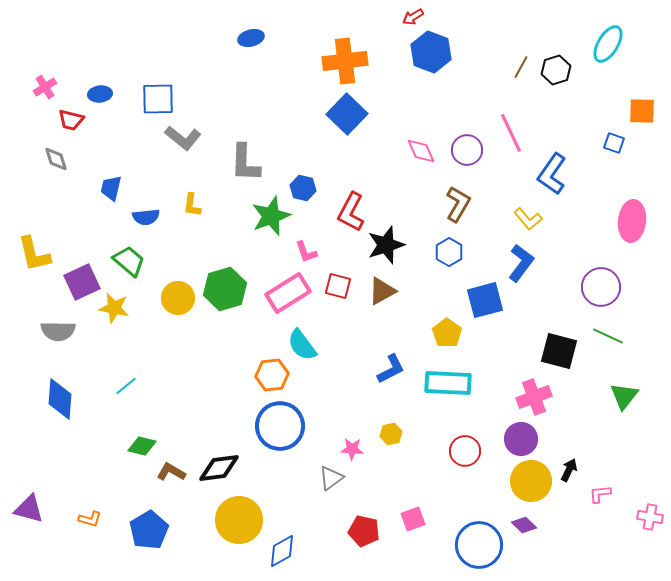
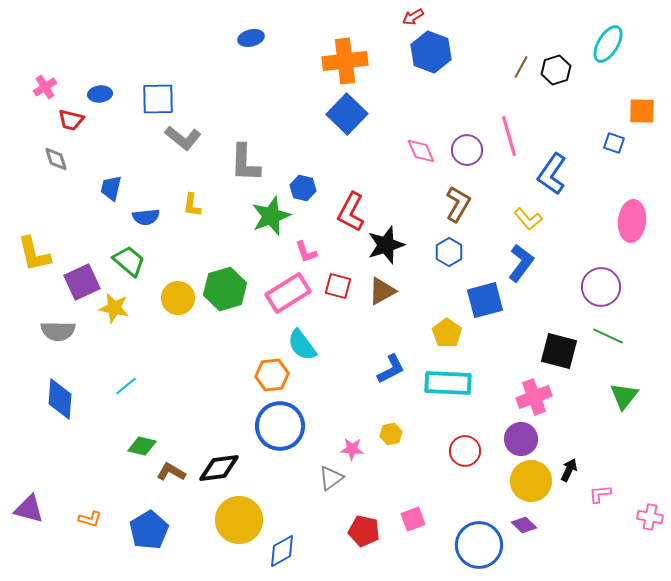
pink line at (511, 133): moved 2 px left, 3 px down; rotated 9 degrees clockwise
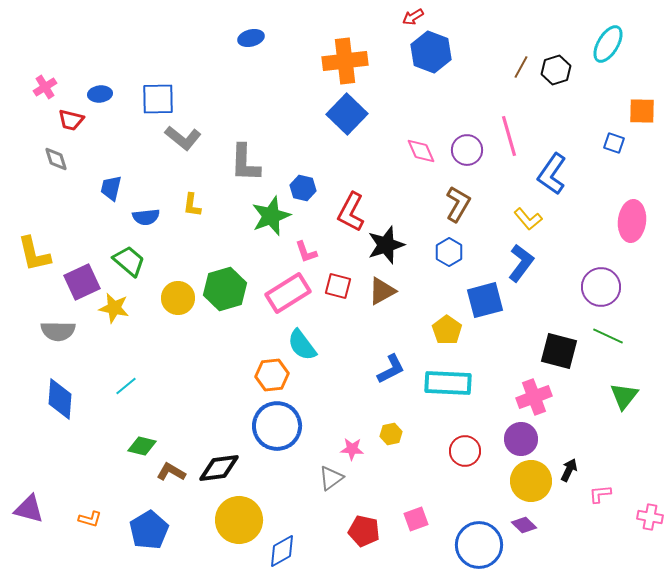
yellow pentagon at (447, 333): moved 3 px up
blue circle at (280, 426): moved 3 px left
pink square at (413, 519): moved 3 px right
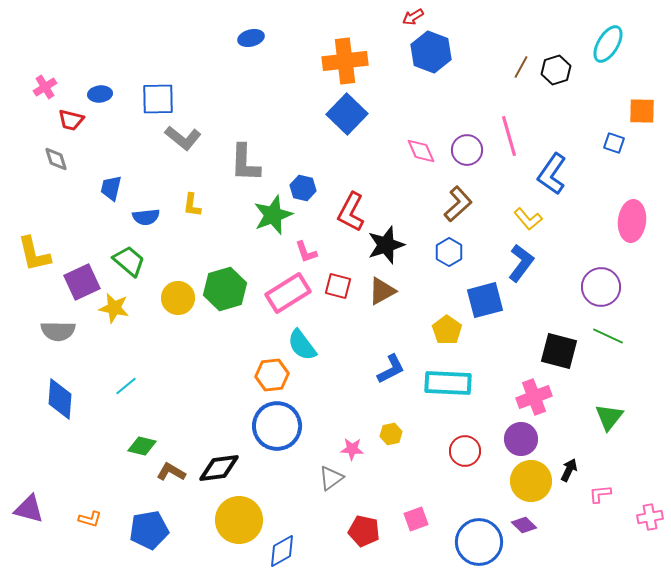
brown L-shape at (458, 204): rotated 18 degrees clockwise
green star at (271, 216): moved 2 px right, 1 px up
green triangle at (624, 396): moved 15 px left, 21 px down
pink cross at (650, 517): rotated 20 degrees counterclockwise
blue pentagon at (149, 530): rotated 21 degrees clockwise
blue circle at (479, 545): moved 3 px up
